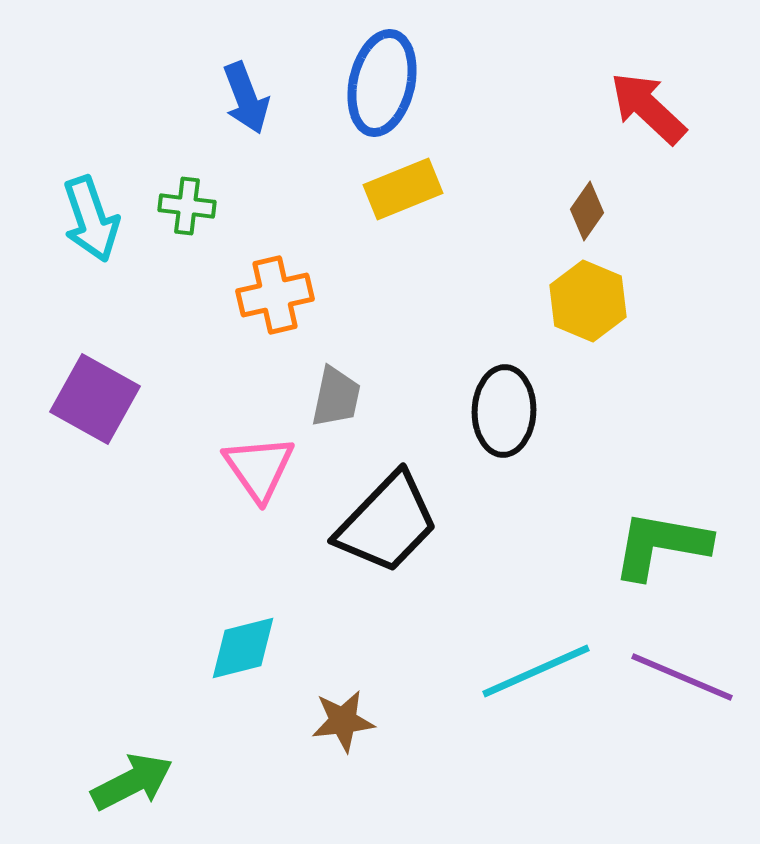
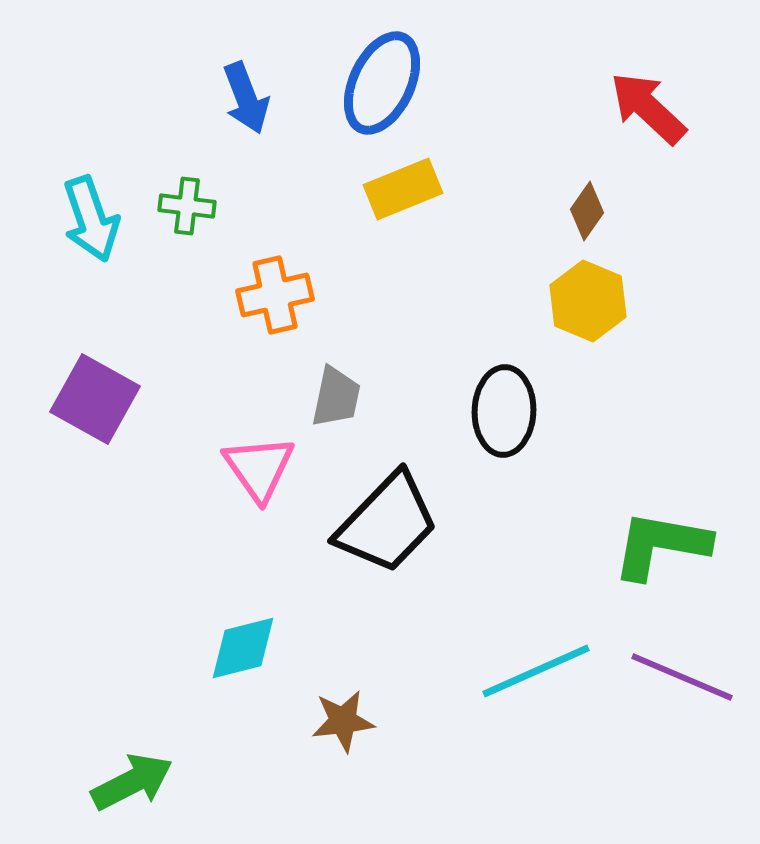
blue ellipse: rotated 12 degrees clockwise
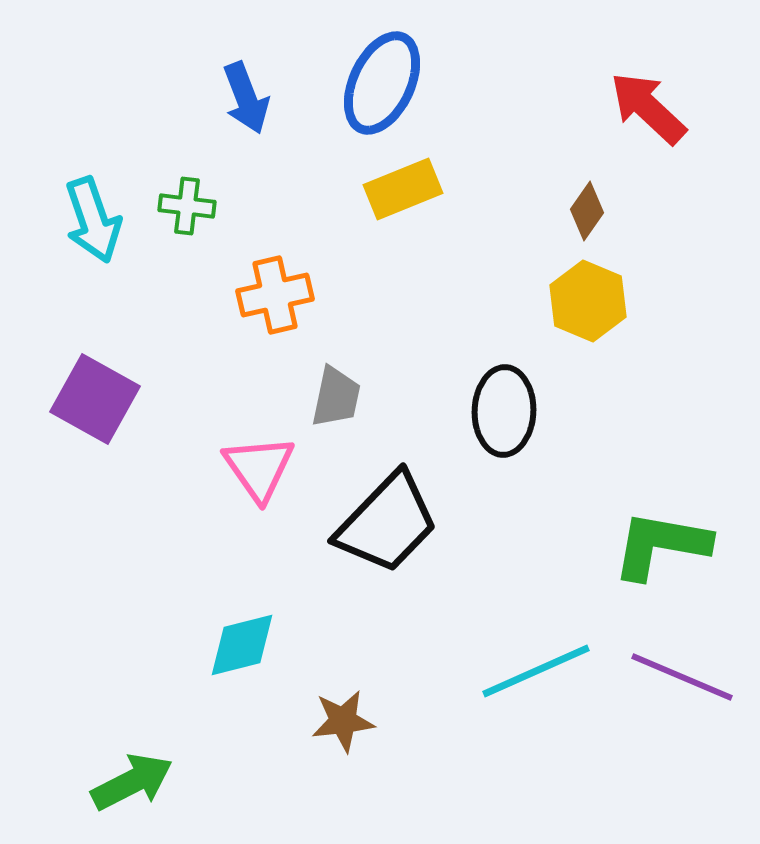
cyan arrow: moved 2 px right, 1 px down
cyan diamond: moved 1 px left, 3 px up
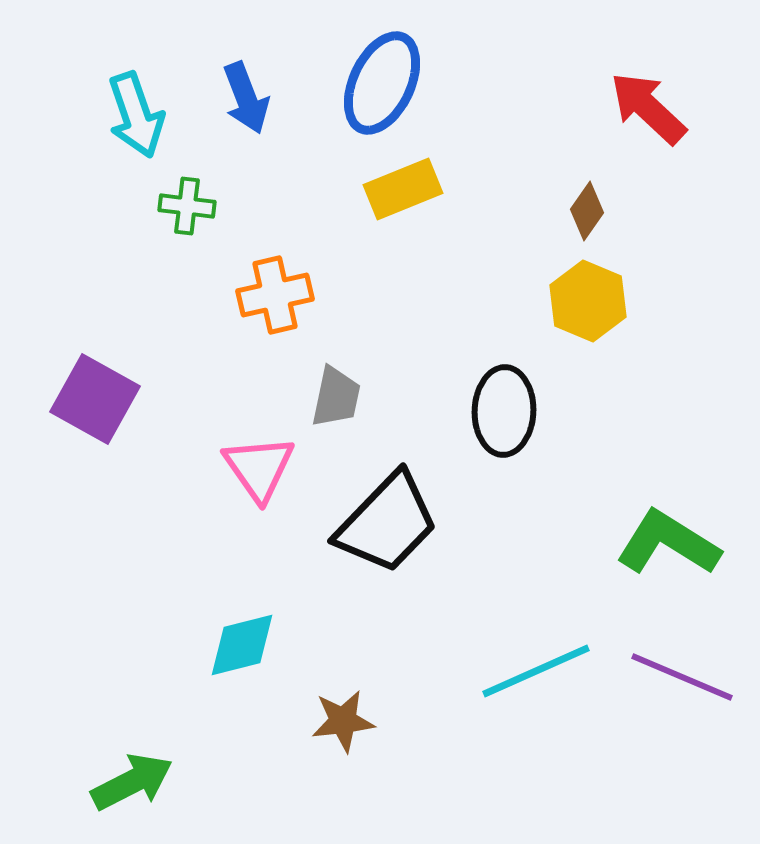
cyan arrow: moved 43 px right, 105 px up
green L-shape: moved 7 px right, 2 px up; rotated 22 degrees clockwise
